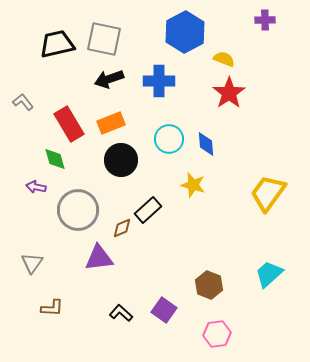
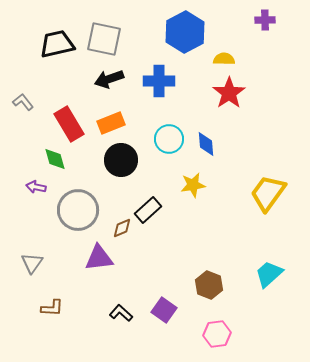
yellow semicircle: rotated 20 degrees counterclockwise
yellow star: rotated 25 degrees counterclockwise
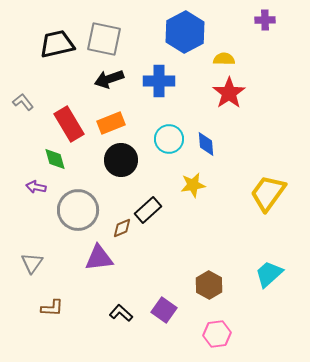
brown hexagon: rotated 8 degrees clockwise
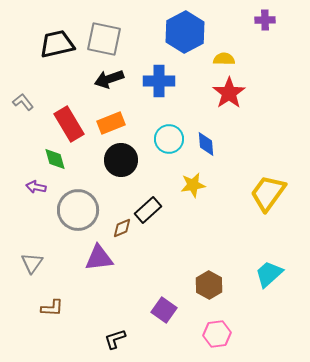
black L-shape: moved 6 px left, 26 px down; rotated 60 degrees counterclockwise
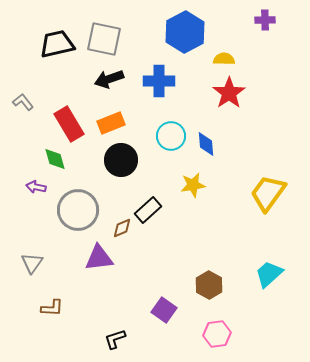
cyan circle: moved 2 px right, 3 px up
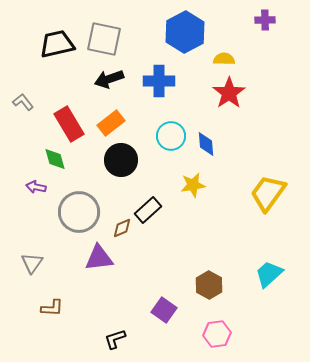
orange rectangle: rotated 16 degrees counterclockwise
gray circle: moved 1 px right, 2 px down
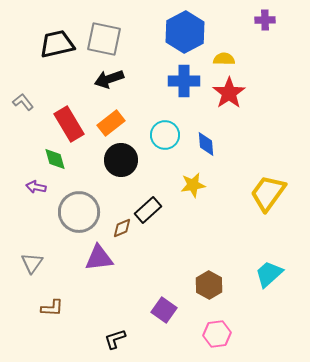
blue cross: moved 25 px right
cyan circle: moved 6 px left, 1 px up
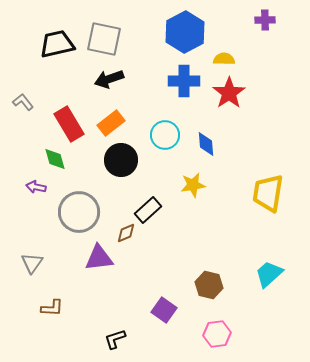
yellow trapezoid: rotated 27 degrees counterclockwise
brown diamond: moved 4 px right, 5 px down
brown hexagon: rotated 16 degrees counterclockwise
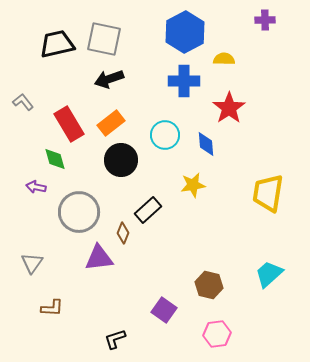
red star: moved 15 px down
brown diamond: moved 3 px left; rotated 45 degrees counterclockwise
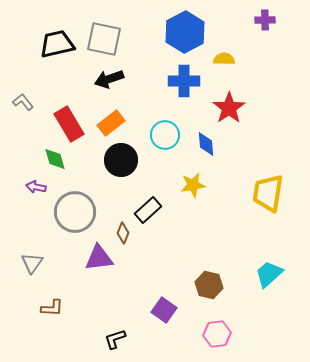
gray circle: moved 4 px left
